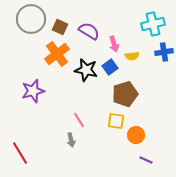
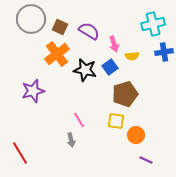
black star: moved 1 px left
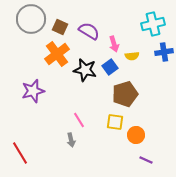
yellow square: moved 1 px left, 1 px down
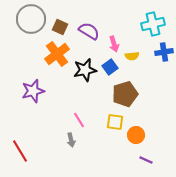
black star: rotated 25 degrees counterclockwise
red line: moved 2 px up
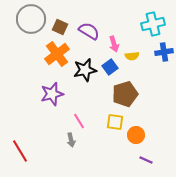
purple star: moved 19 px right, 3 px down
pink line: moved 1 px down
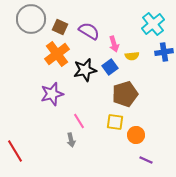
cyan cross: rotated 25 degrees counterclockwise
red line: moved 5 px left
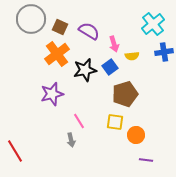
purple line: rotated 16 degrees counterclockwise
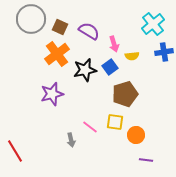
pink line: moved 11 px right, 6 px down; rotated 21 degrees counterclockwise
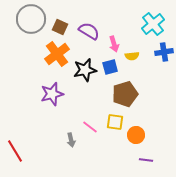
blue square: rotated 21 degrees clockwise
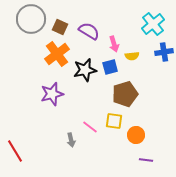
yellow square: moved 1 px left, 1 px up
